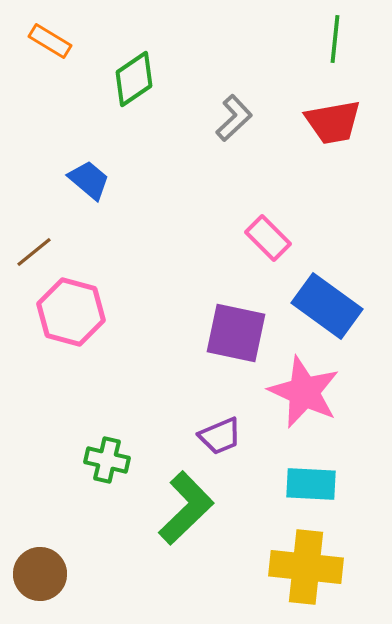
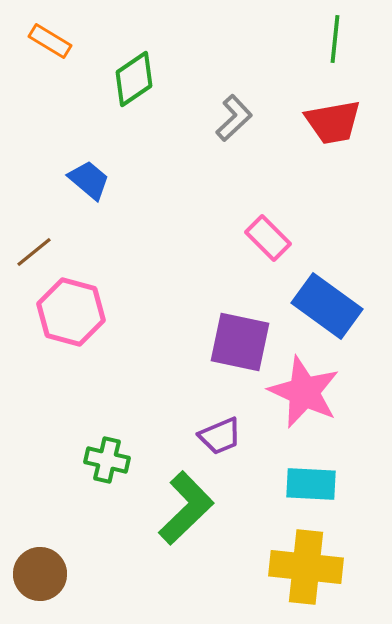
purple square: moved 4 px right, 9 px down
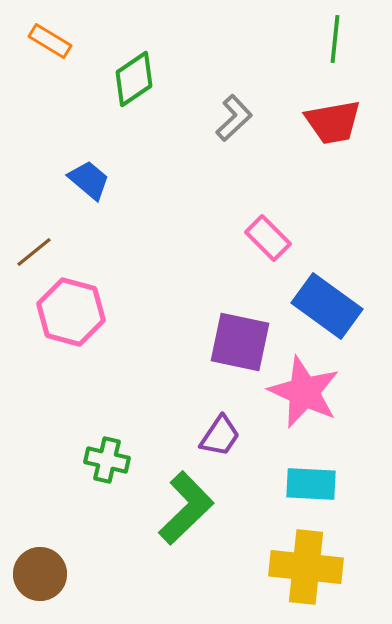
purple trapezoid: rotated 33 degrees counterclockwise
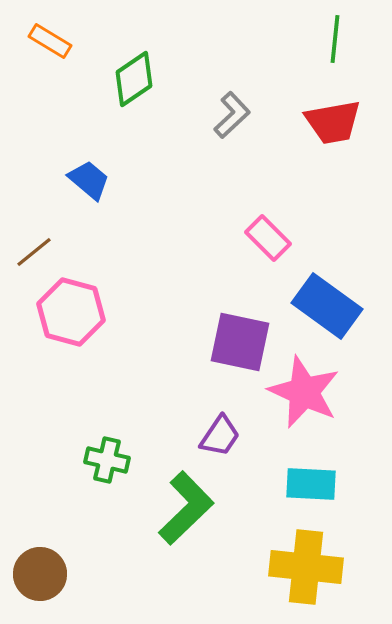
gray L-shape: moved 2 px left, 3 px up
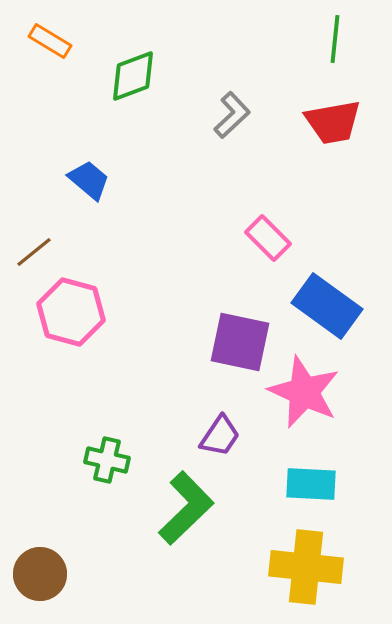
green diamond: moved 1 px left, 3 px up; rotated 14 degrees clockwise
